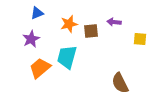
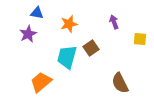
blue triangle: rotated 32 degrees clockwise
purple arrow: rotated 64 degrees clockwise
brown square: moved 17 px down; rotated 28 degrees counterclockwise
purple star: moved 3 px left, 5 px up
orange trapezoid: moved 1 px right, 14 px down
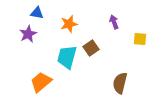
brown semicircle: rotated 40 degrees clockwise
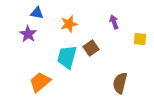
purple star: rotated 12 degrees counterclockwise
orange trapezoid: moved 1 px left
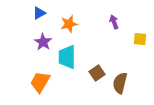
blue triangle: moved 2 px right; rotated 40 degrees counterclockwise
purple star: moved 15 px right, 8 px down
brown square: moved 6 px right, 25 px down
cyan trapezoid: rotated 15 degrees counterclockwise
orange trapezoid: rotated 20 degrees counterclockwise
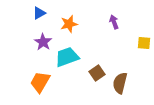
yellow square: moved 4 px right, 4 px down
cyan trapezoid: rotated 70 degrees clockwise
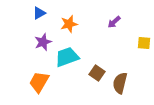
purple arrow: rotated 112 degrees counterclockwise
purple star: rotated 18 degrees clockwise
brown square: rotated 21 degrees counterclockwise
orange trapezoid: moved 1 px left
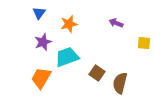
blue triangle: rotated 24 degrees counterclockwise
purple arrow: moved 2 px right, 1 px down; rotated 64 degrees clockwise
orange trapezoid: moved 2 px right, 4 px up
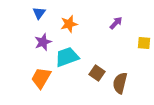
purple arrow: rotated 112 degrees clockwise
